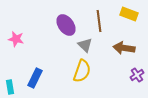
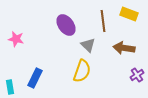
brown line: moved 4 px right
gray triangle: moved 3 px right
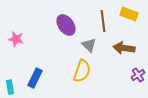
gray triangle: moved 1 px right
purple cross: moved 1 px right
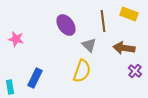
purple cross: moved 3 px left, 4 px up; rotated 16 degrees counterclockwise
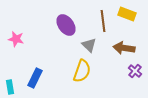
yellow rectangle: moved 2 px left
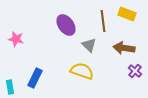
yellow semicircle: rotated 90 degrees counterclockwise
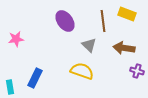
purple ellipse: moved 1 px left, 4 px up
pink star: rotated 21 degrees counterclockwise
purple cross: moved 2 px right; rotated 24 degrees counterclockwise
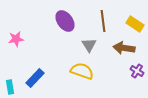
yellow rectangle: moved 8 px right, 10 px down; rotated 12 degrees clockwise
gray triangle: rotated 14 degrees clockwise
purple cross: rotated 16 degrees clockwise
blue rectangle: rotated 18 degrees clockwise
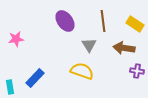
purple cross: rotated 24 degrees counterclockwise
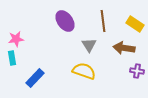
yellow semicircle: moved 2 px right
cyan rectangle: moved 2 px right, 29 px up
